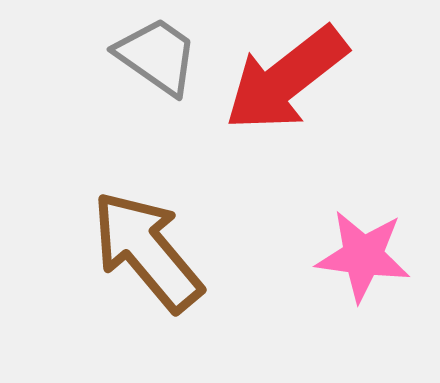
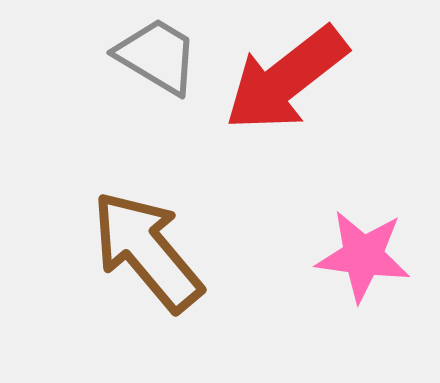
gray trapezoid: rotated 4 degrees counterclockwise
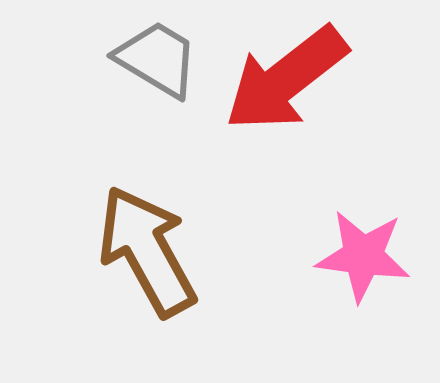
gray trapezoid: moved 3 px down
brown arrow: rotated 11 degrees clockwise
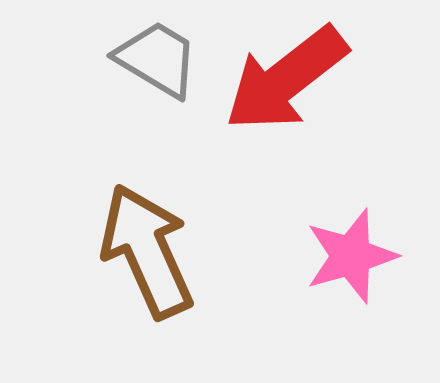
brown arrow: rotated 5 degrees clockwise
pink star: moved 12 px left; rotated 24 degrees counterclockwise
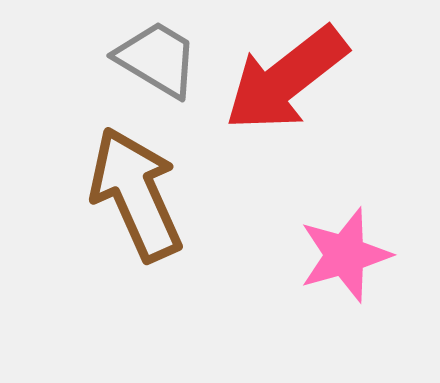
brown arrow: moved 11 px left, 57 px up
pink star: moved 6 px left, 1 px up
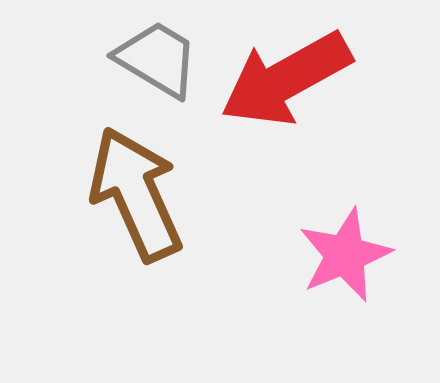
red arrow: rotated 9 degrees clockwise
pink star: rotated 6 degrees counterclockwise
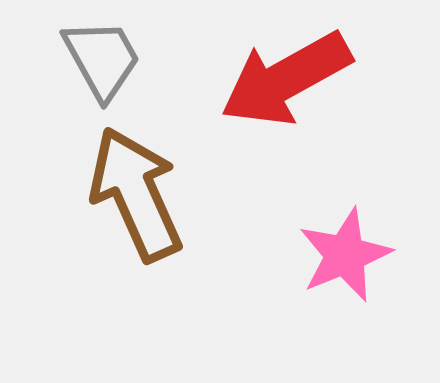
gray trapezoid: moved 55 px left; rotated 30 degrees clockwise
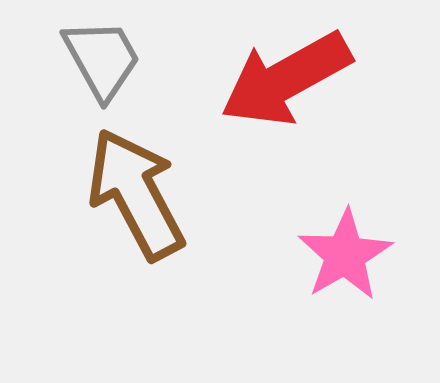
brown arrow: rotated 4 degrees counterclockwise
pink star: rotated 8 degrees counterclockwise
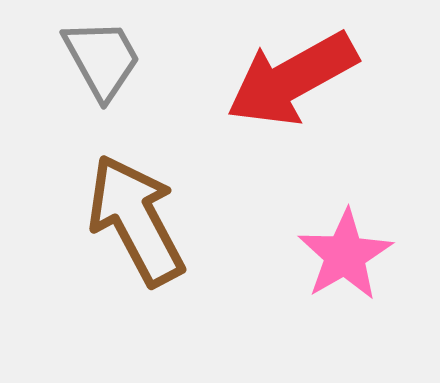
red arrow: moved 6 px right
brown arrow: moved 26 px down
